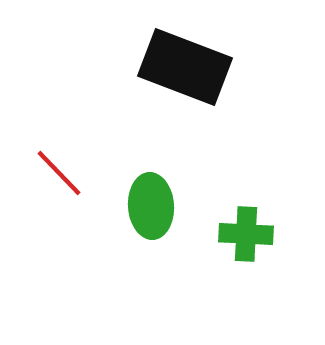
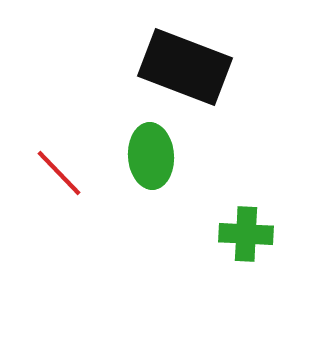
green ellipse: moved 50 px up
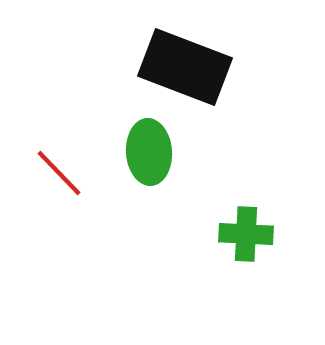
green ellipse: moved 2 px left, 4 px up
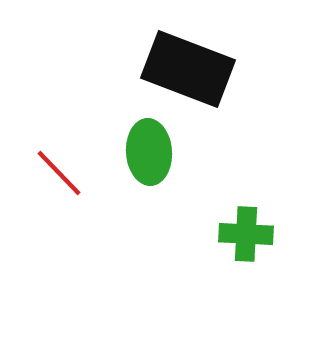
black rectangle: moved 3 px right, 2 px down
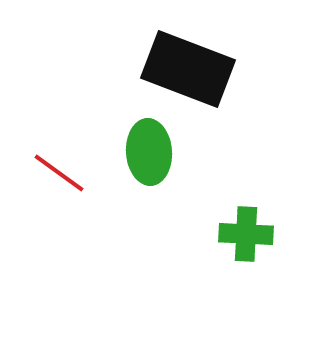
red line: rotated 10 degrees counterclockwise
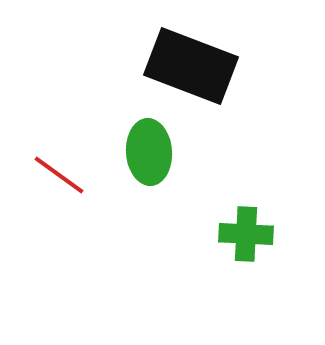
black rectangle: moved 3 px right, 3 px up
red line: moved 2 px down
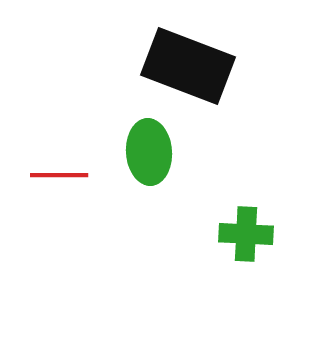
black rectangle: moved 3 px left
red line: rotated 36 degrees counterclockwise
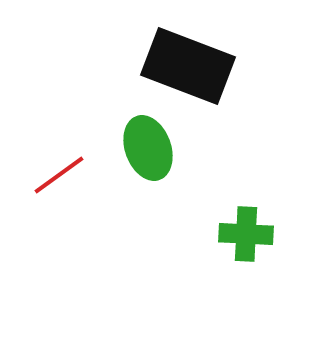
green ellipse: moved 1 px left, 4 px up; rotated 16 degrees counterclockwise
red line: rotated 36 degrees counterclockwise
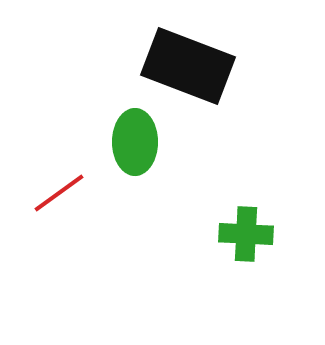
green ellipse: moved 13 px left, 6 px up; rotated 20 degrees clockwise
red line: moved 18 px down
